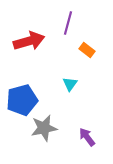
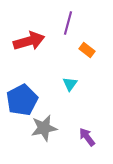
blue pentagon: rotated 12 degrees counterclockwise
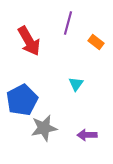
red arrow: rotated 76 degrees clockwise
orange rectangle: moved 9 px right, 8 px up
cyan triangle: moved 6 px right
purple arrow: moved 2 px up; rotated 54 degrees counterclockwise
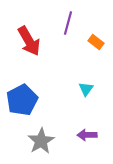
cyan triangle: moved 10 px right, 5 px down
gray star: moved 3 px left, 13 px down; rotated 20 degrees counterclockwise
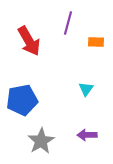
orange rectangle: rotated 35 degrees counterclockwise
blue pentagon: rotated 16 degrees clockwise
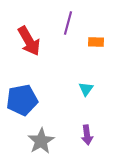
purple arrow: rotated 96 degrees counterclockwise
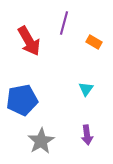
purple line: moved 4 px left
orange rectangle: moved 2 px left; rotated 28 degrees clockwise
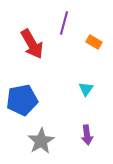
red arrow: moved 3 px right, 3 px down
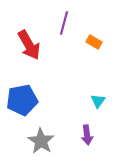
red arrow: moved 3 px left, 1 px down
cyan triangle: moved 12 px right, 12 px down
gray star: rotated 8 degrees counterclockwise
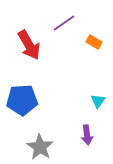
purple line: rotated 40 degrees clockwise
blue pentagon: rotated 8 degrees clockwise
gray star: moved 1 px left, 6 px down
